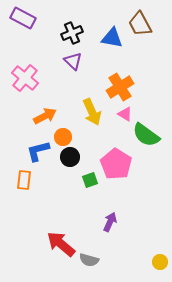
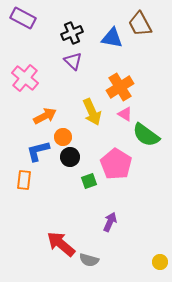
green square: moved 1 px left, 1 px down
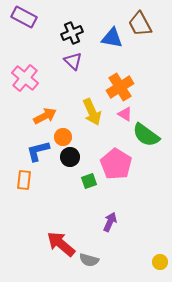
purple rectangle: moved 1 px right, 1 px up
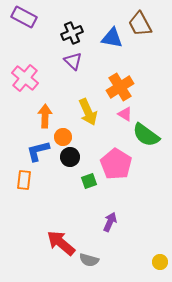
yellow arrow: moved 4 px left
orange arrow: rotated 60 degrees counterclockwise
red arrow: moved 1 px up
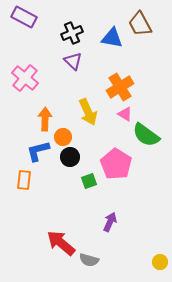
orange arrow: moved 3 px down
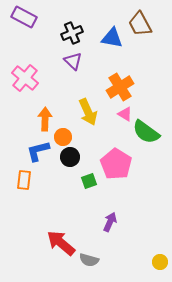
green semicircle: moved 3 px up
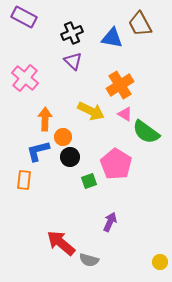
orange cross: moved 2 px up
yellow arrow: moved 3 px right, 1 px up; rotated 40 degrees counterclockwise
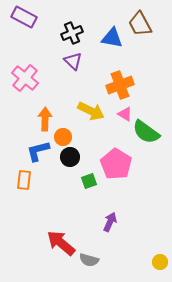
orange cross: rotated 12 degrees clockwise
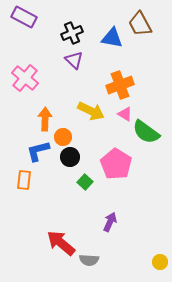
purple triangle: moved 1 px right, 1 px up
green square: moved 4 px left, 1 px down; rotated 28 degrees counterclockwise
gray semicircle: rotated 12 degrees counterclockwise
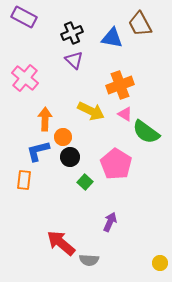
yellow circle: moved 1 px down
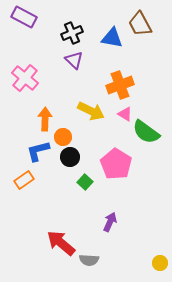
orange rectangle: rotated 48 degrees clockwise
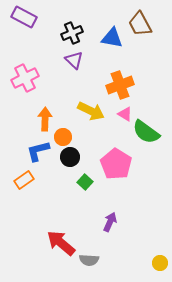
pink cross: rotated 24 degrees clockwise
